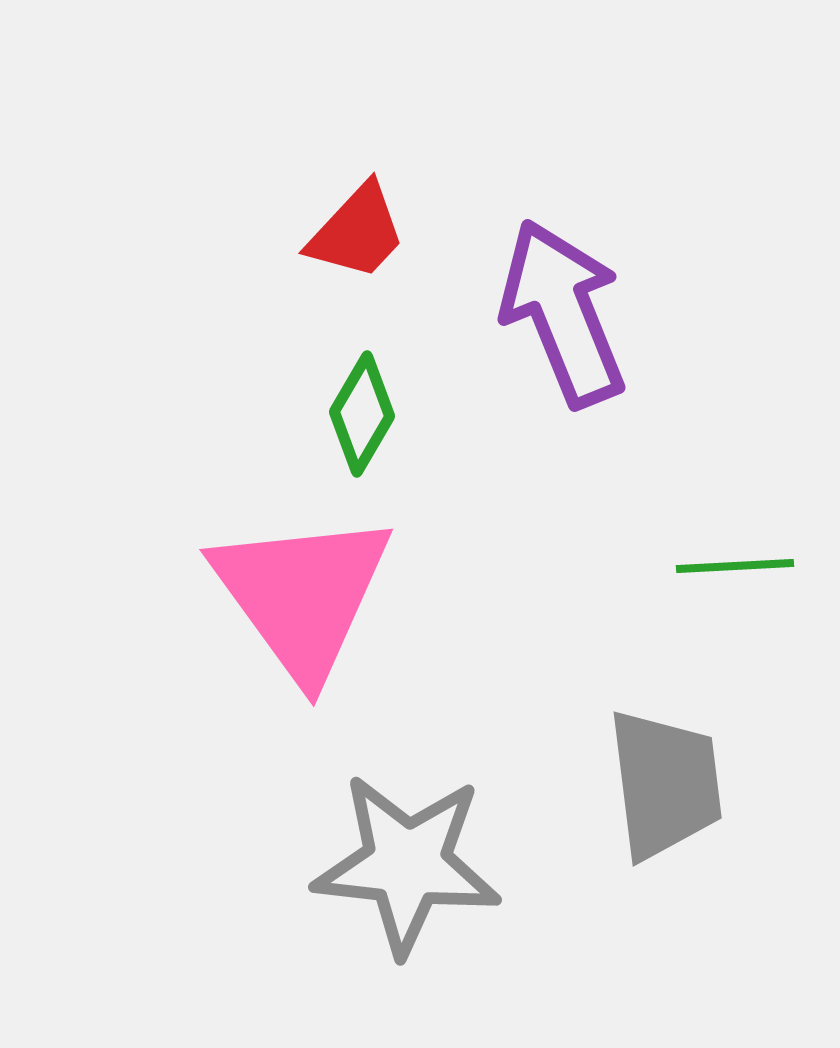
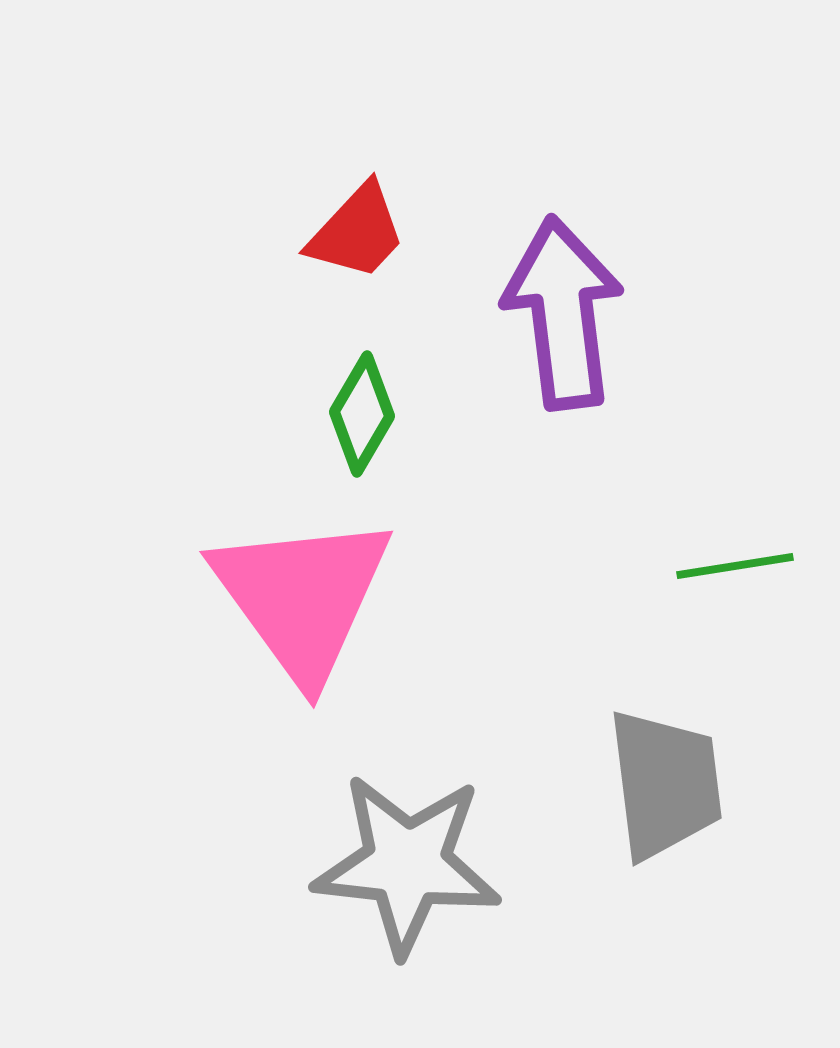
purple arrow: rotated 15 degrees clockwise
green line: rotated 6 degrees counterclockwise
pink triangle: moved 2 px down
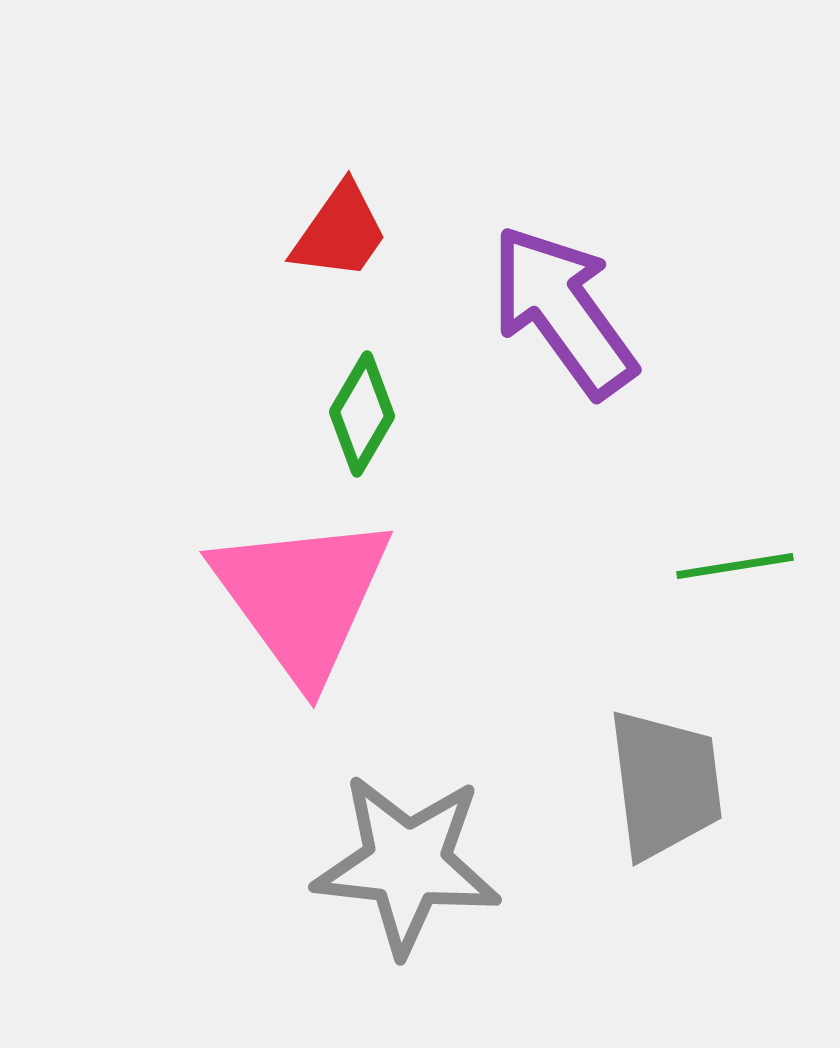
red trapezoid: moved 17 px left; rotated 8 degrees counterclockwise
purple arrow: moved 2 px up; rotated 29 degrees counterclockwise
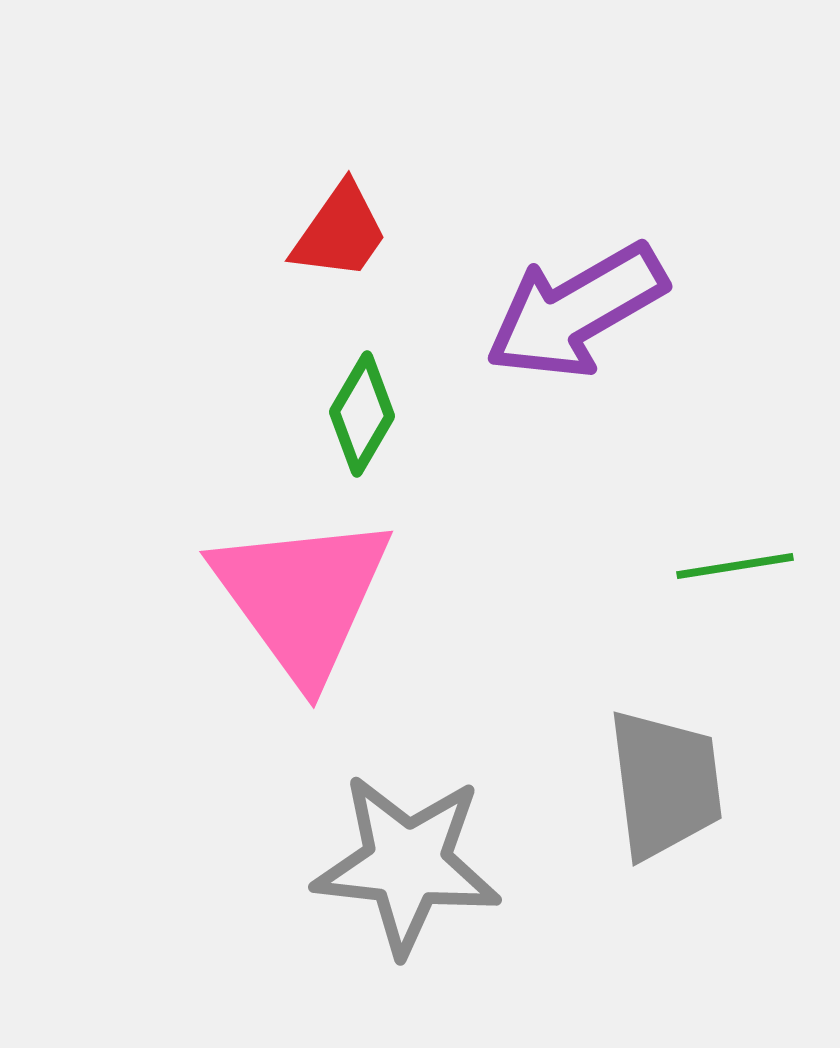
purple arrow: moved 13 px right; rotated 84 degrees counterclockwise
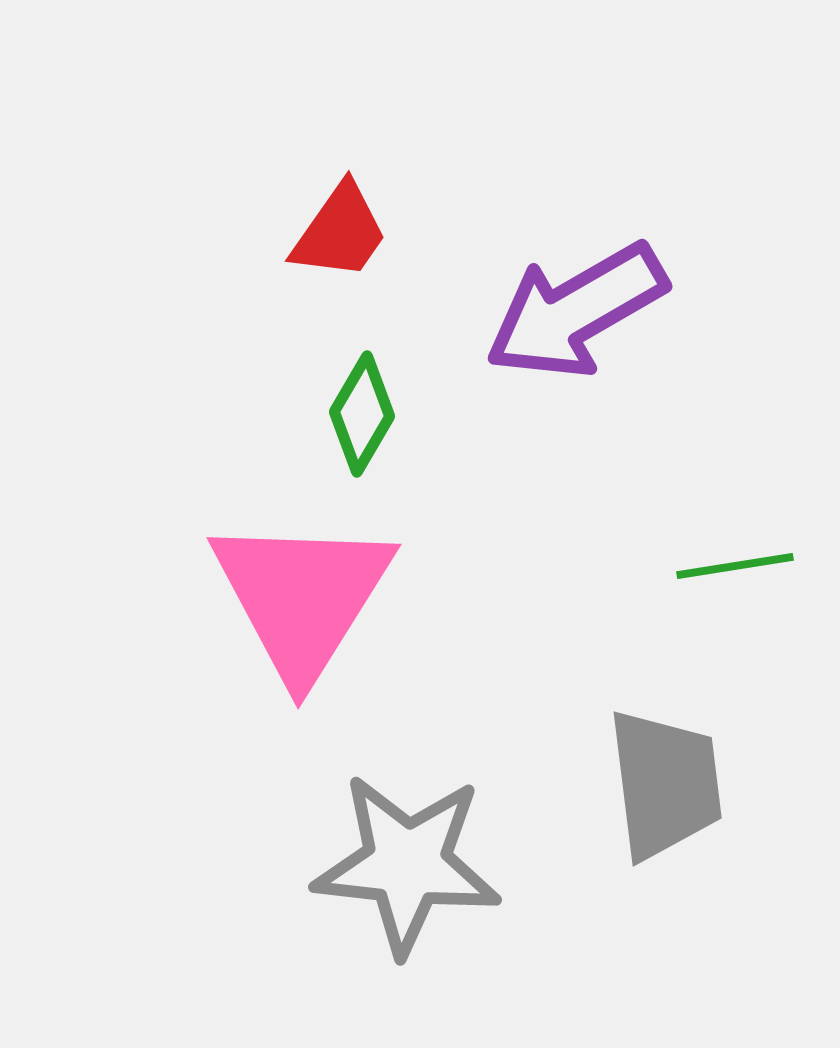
pink triangle: rotated 8 degrees clockwise
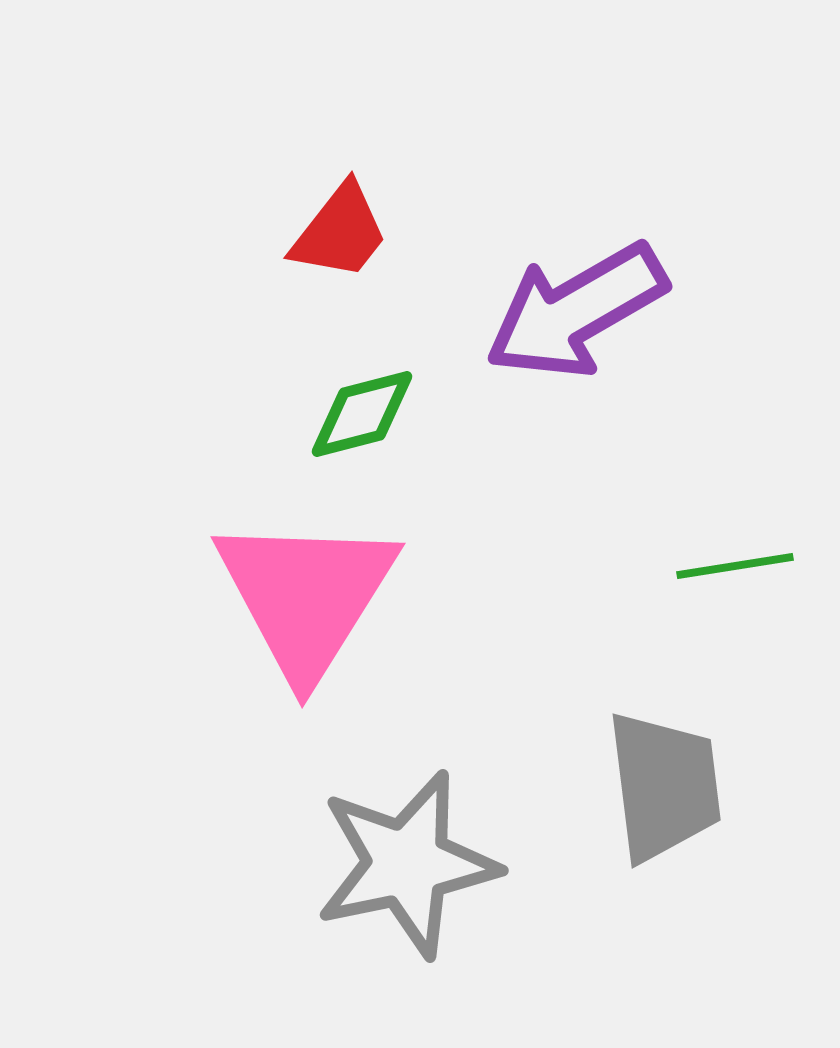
red trapezoid: rotated 3 degrees clockwise
green diamond: rotated 45 degrees clockwise
pink triangle: moved 4 px right, 1 px up
gray trapezoid: moved 1 px left, 2 px down
gray star: rotated 18 degrees counterclockwise
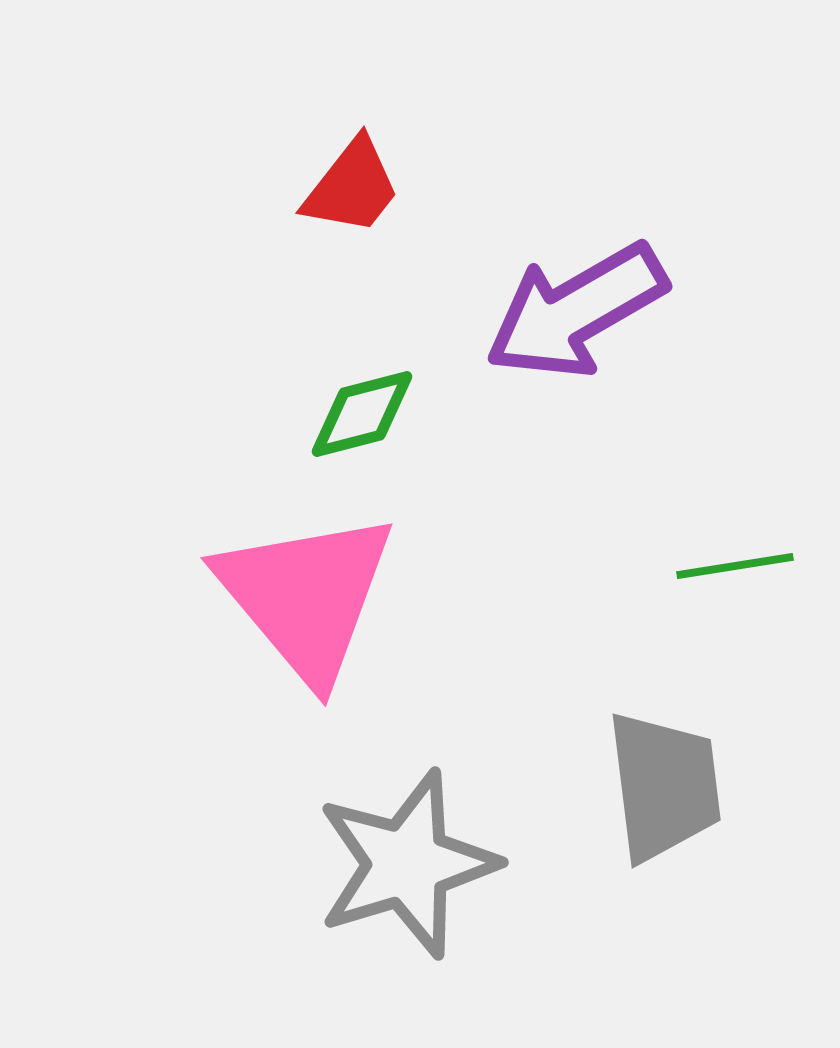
red trapezoid: moved 12 px right, 45 px up
pink triangle: rotated 12 degrees counterclockwise
gray star: rotated 5 degrees counterclockwise
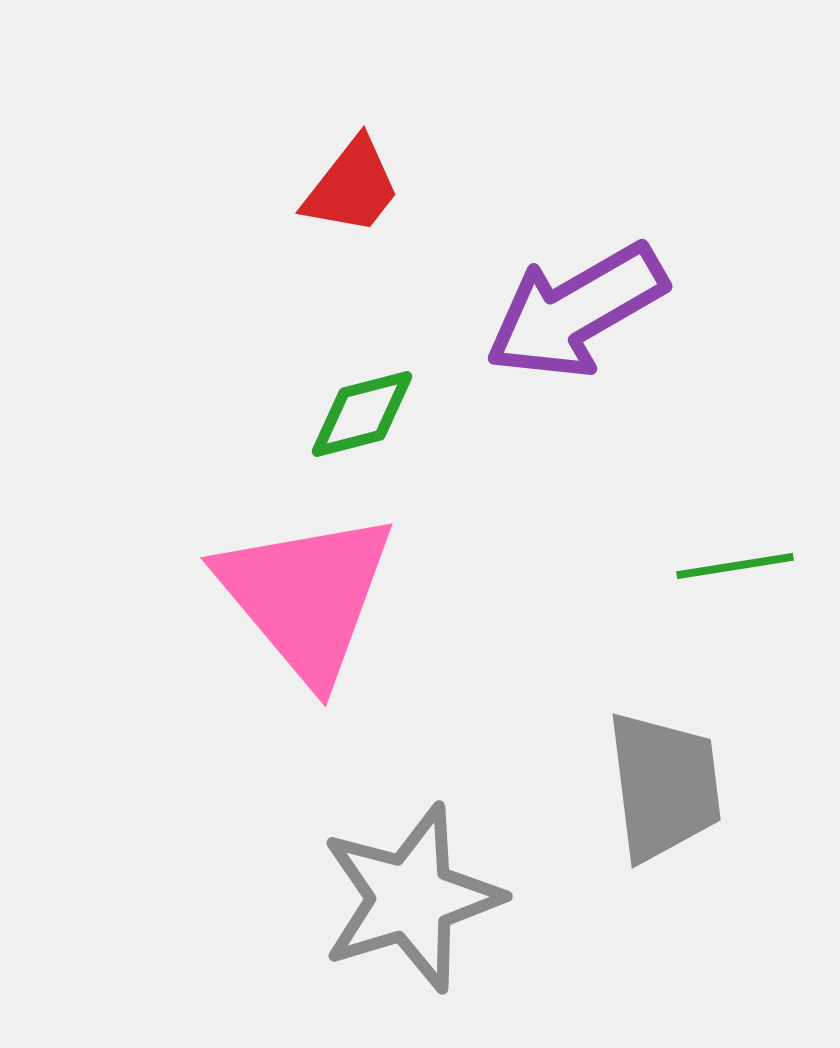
gray star: moved 4 px right, 34 px down
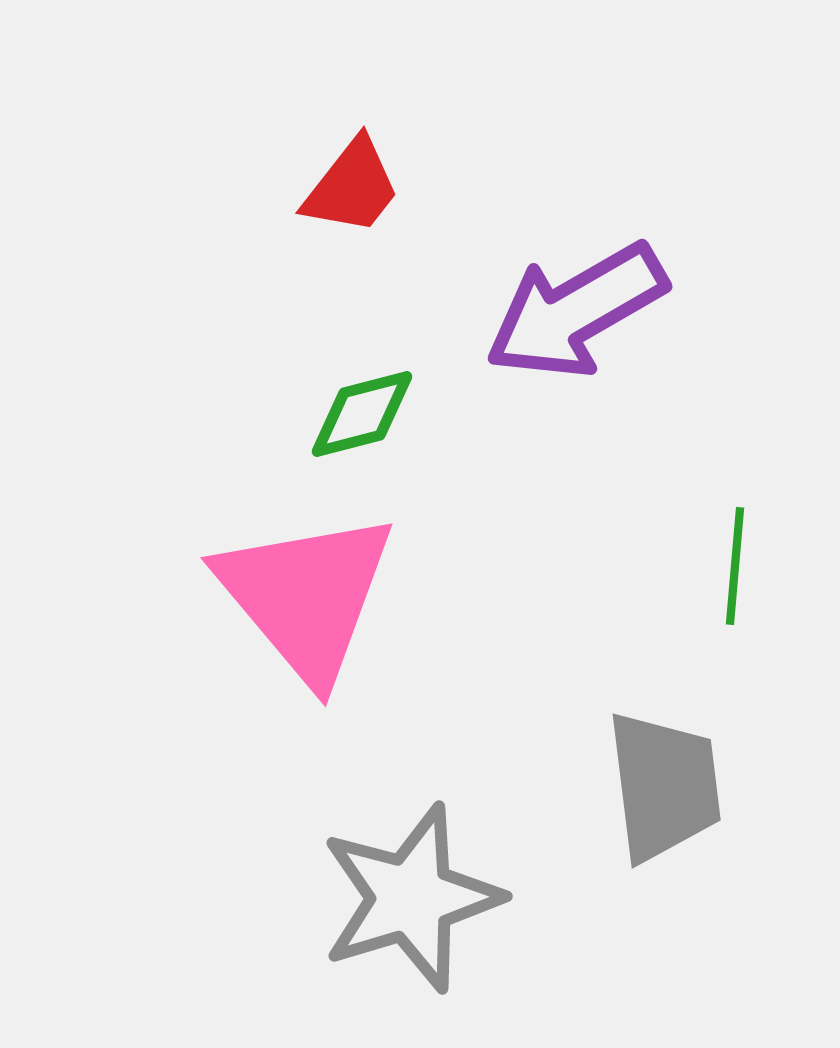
green line: rotated 76 degrees counterclockwise
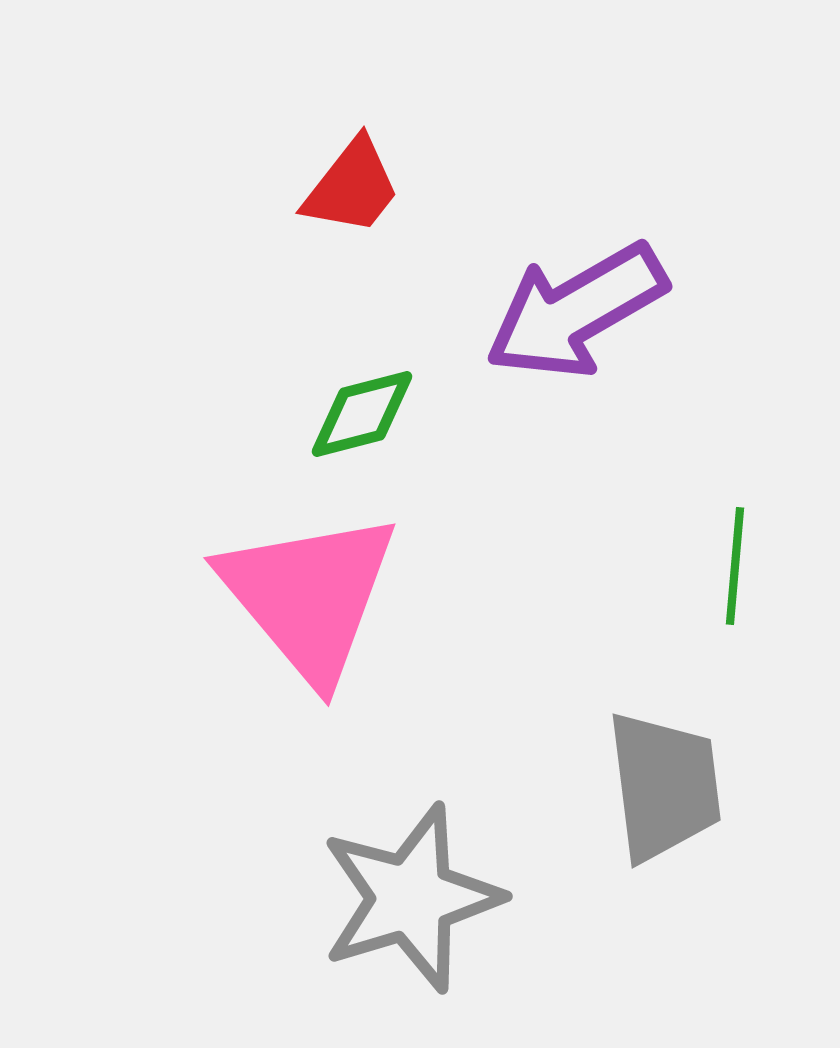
pink triangle: moved 3 px right
